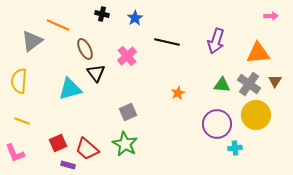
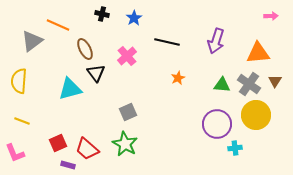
blue star: moved 1 px left
orange star: moved 15 px up
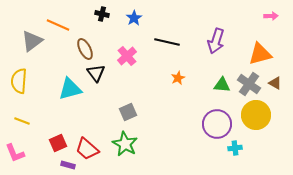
orange triangle: moved 2 px right, 1 px down; rotated 10 degrees counterclockwise
brown triangle: moved 2 px down; rotated 32 degrees counterclockwise
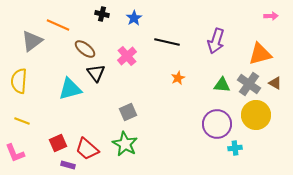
brown ellipse: rotated 25 degrees counterclockwise
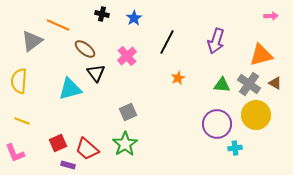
black line: rotated 75 degrees counterclockwise
orange triangle: moved 1 px right, 1 px down
green star: rotated 10 degrees clockwise
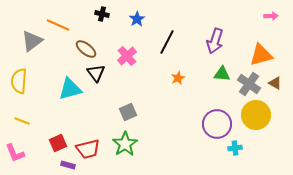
blue star: moved 3 px right, 1 px down
purple arrow: moved 1 px left
brown ellipse: moved 1 px right
green triangle: moved 11 px up
red trapezoid: moved 1 px right; rotated 55 degrees counterclockwise
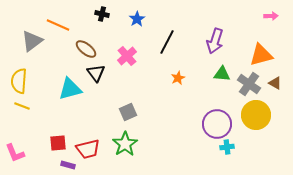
yellow line: moved 15 px up
red square: rotated 18 degrees clockwise
cyan cross: moved 8 px left, 1 px up
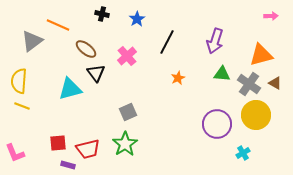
cyan cross: moved 16 px right, 6 px down; rotated 24 degrees counterclockwise
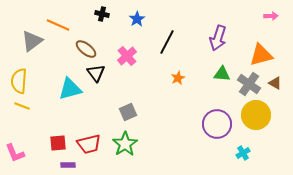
purple arrow: moved 3 px right, 3 px up
red trapezoid: moved 1 px right, 5 px up
purple rectangle: rotated 16 degrees counterclockwise
